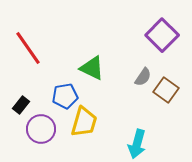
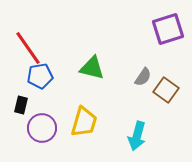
purple square: moved 6 px right, 6 px up; rotated 28 degrees clockwise
green triangle: rotated 12 degrees counterclockwise
blue pentagon: moved 25 px left, 20 px up
black rectangle: rotated 24 degrees counterclockwise
purple circle: moved 1 px right, 1 px up
cyan arrow: moved 8 px up
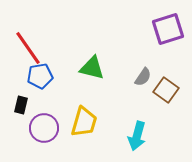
purple circle: moved 2 px right
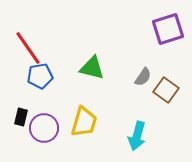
black rectangle: moved 12 px down
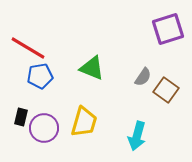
red line: rotated 24 degrees counterclockwise
green triangle: rotated 8 degrees clockwise
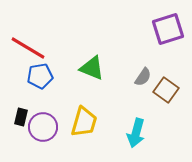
purple circle: moved 1 px left, 1 px up
cyan arrow: moved 1 px left, 3 px up
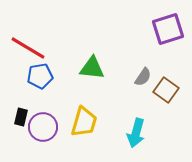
green triangle: rotated 16 degrees counterclockwise
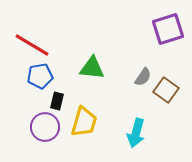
red line: moved 4 px right, 3 px up
black rectangle: moved 36 px right, 16 px up
purple circle: moved 2 px right
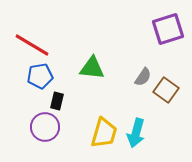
yellow trapezoid: moved 20 px right, 11 px down
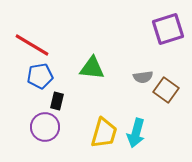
gray semicircle: rotated 48 degrees clockwise
